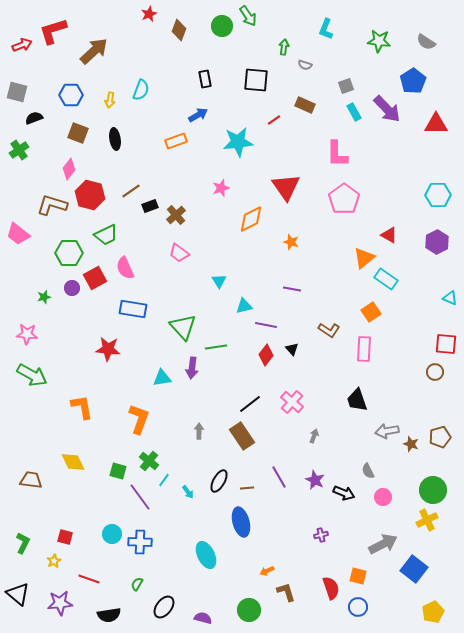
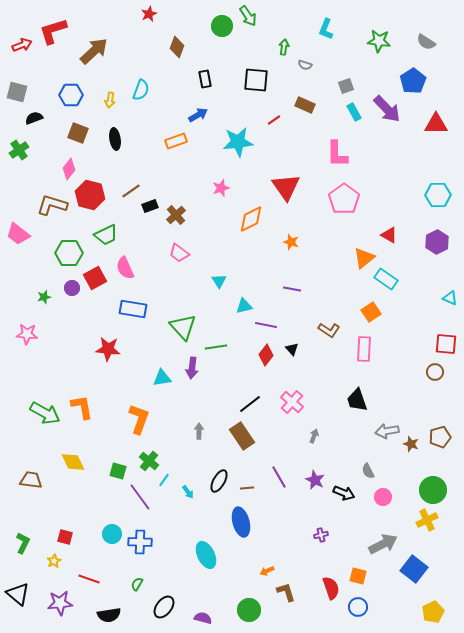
brown diamond at (179, 30): moved 2 px left, 17 px down
green arrow at (32, 375): moved 13 px right, 38 px down
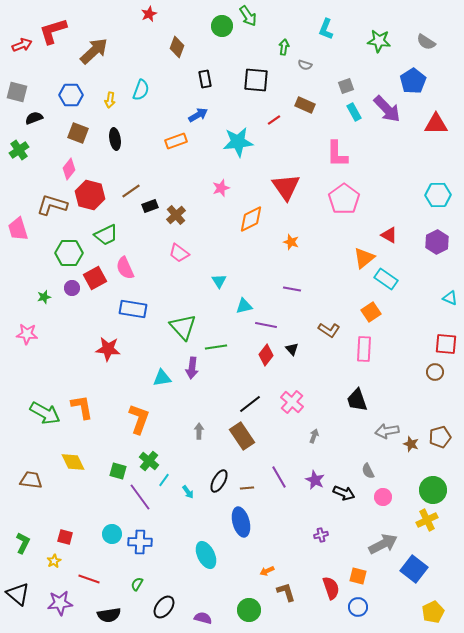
pink trapezoid at (18, 234): moved 5 px up; rotated 35 degrees clockwise
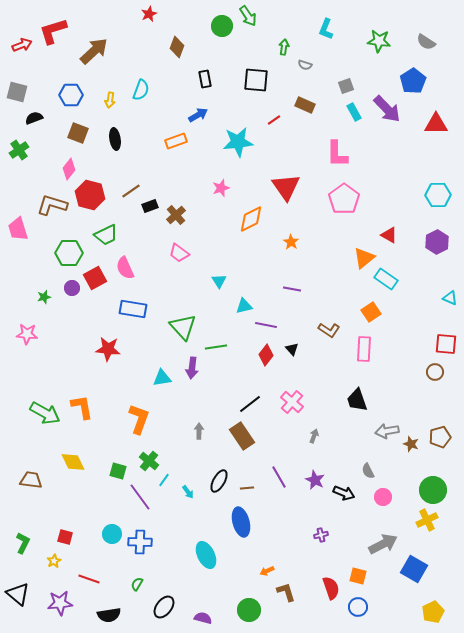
orange star at (291, 242): rotated 14 degrees clockwise
blue square at (414, 569): rotated 8 degrees counterclockwise
